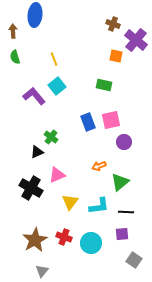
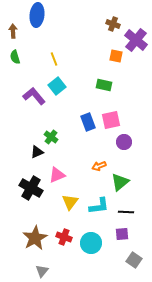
blue ellipse: moved 2 px right
brown star: moved 2 px up
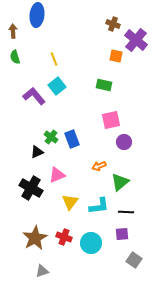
blue rectangle: moved 16 px left, 17 px down
gray triangle: rotated 32 degrees clockwise
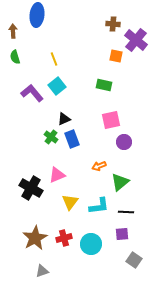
brown cross: rotated 16 degrees counterclockwise
purple L-shape: moved 2 px left, 3 px up
black triangle: moved 27 px right, 33 px up
red cross: moved 1 px down; rotated 35 degrees counterclockwise
cyan circle: moved 1 px down
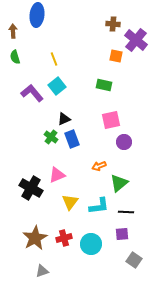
green triangle: moved 1 px left, 1 px down
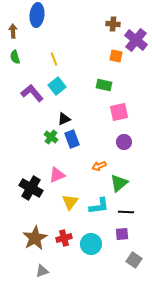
pink square: moved 8 px right, 8 px up
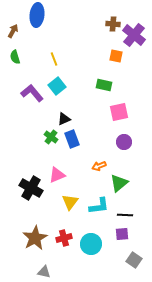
brown arrow: rotated 32 degrees clockwise
purple cross: moved 2 px left, 5 px up
black line: moved 1 px left, 3 px down
gray triangle: moved 2 px right, 1 px down; rotated 32 degrees clockwise
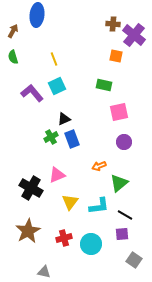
green semicircle: moved 2 px left
cyan square: rotated 12 degrees clockwise
green cross: rotated 24 degrees clockwise
black line: rotated 28 degrees clockwise
brown star: moved 7 px left, 7 px up
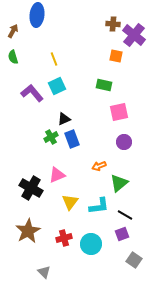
purple square: rotated 16 degrees counterclockwise
gray triangle: rotated 32 degrees clockwise
